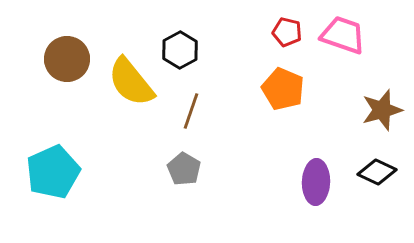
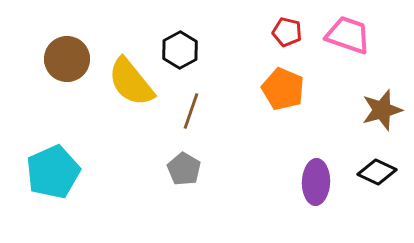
pink trapezoid: moved 5 px right
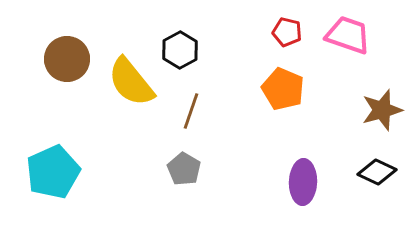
purple ellipse: moved 13 px left
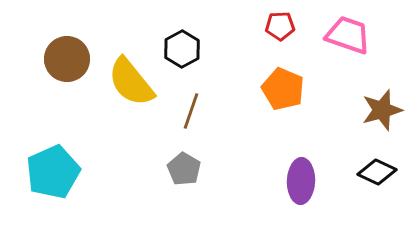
red pentagon: moved 7 px left, 6 px up; rotated 16 degrees counterclockwise
black hexagon: moved 2 px right, 1 px up
purple ellipse: moved 2 px left, 1 px up
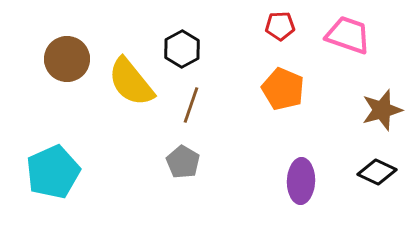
brown line: moved 6 px up
gray pentagon: moved 1 px left, 7 px up
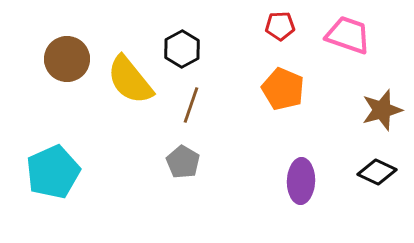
yellow semicircle: moved 1 px left, 2 px up
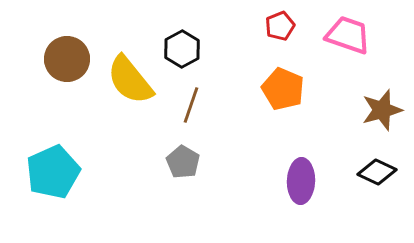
red pentagon: rotated 20 degrees counterclockwise
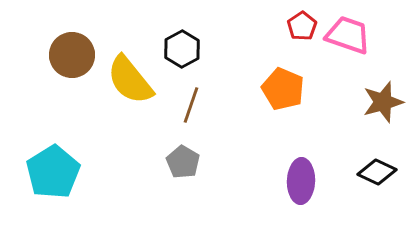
red pentagon: moved 22 px right; rotated 12 degrees counterclockwise
brown circle: moved 5 px right, 4 px up
brown star: moved 1 px right, 8 px up
cyan pentagon: rotated 8 degrees counterclockwise
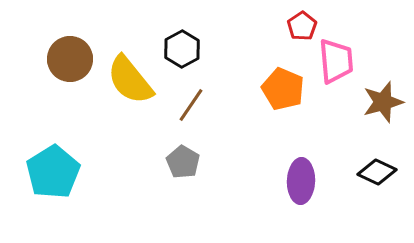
pink trapezoid: moved 12 px left, 26 px down; rotated 66 degrees clockwise
brown circle: moved 2 px left, 4 px down
brown line: rotated 15 degrees clockwise
